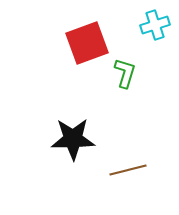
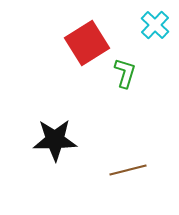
cyan cross: rotated 28 degrees counterclockwise
red square: rotated 12 degrees counterclockwise
black star: moved 18 px left, 1 px down
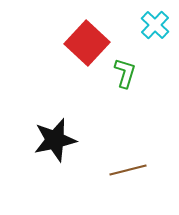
red square: rotated 15 degrees counterclockwise
black star: rotated 12 degrees counterclockwise
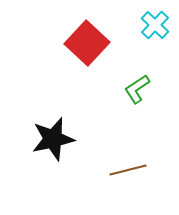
green L-shape: moved 12 px right, 16 px down; rotated 140 degrees counterclockwise
black star: moved 2 px left, 1 px up
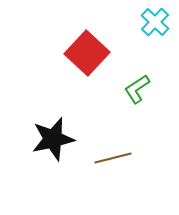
cyan cross: moved 3 px up
red square: moved 10 px down
brown line: moved 15 px left, 12 px up
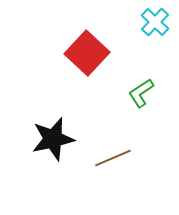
green L-shape: moved 4 px right, 4 px down
brown line: rotated 9 degrees counterclockwise
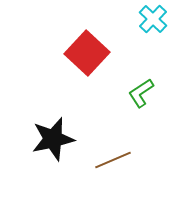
cyan cross: moved 2 px left, 3 px up
brown line: moved 2 px down
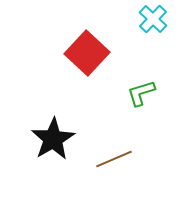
green L-shape: rotated 16 degrees clockwise
black star: rotated 18 degrees counterclockwise
brown line: moved 1 px right, 1 px up
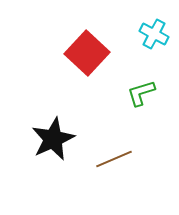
cyan cross: moved 1 px right, 15 px down; rotated 16 degrees counterclockwise
black star: rotated 6 degrees clockwise
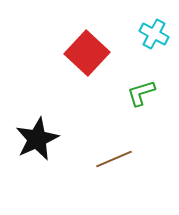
black star: moved 16 px left
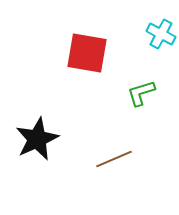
cyan cross: moved 7 px right
red square: rotated 33 degrees counterclockwise
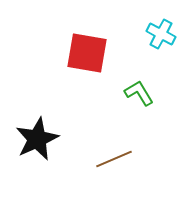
green L-shape: moved 2 px left; rotated 76 degrees clockwise
